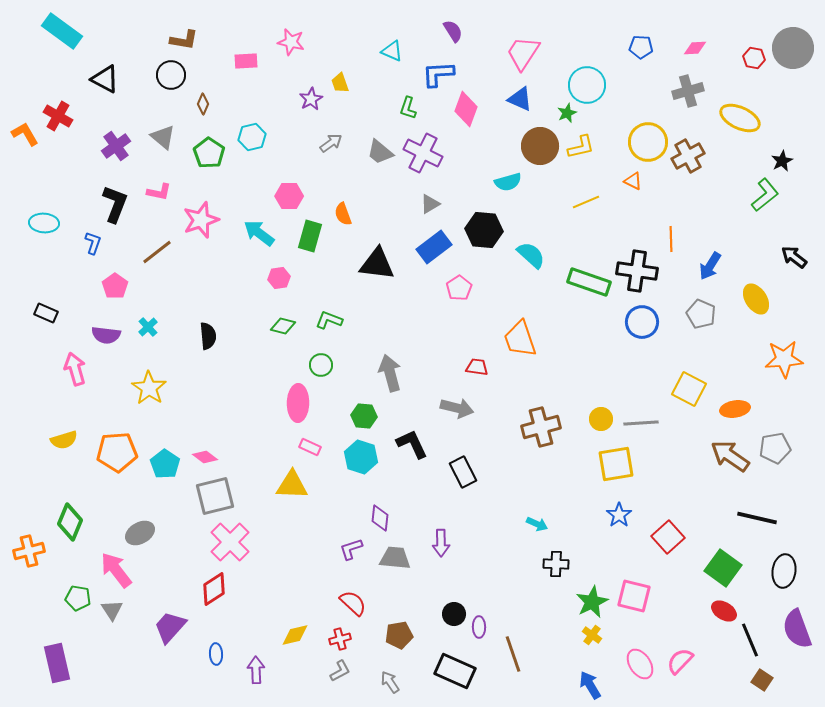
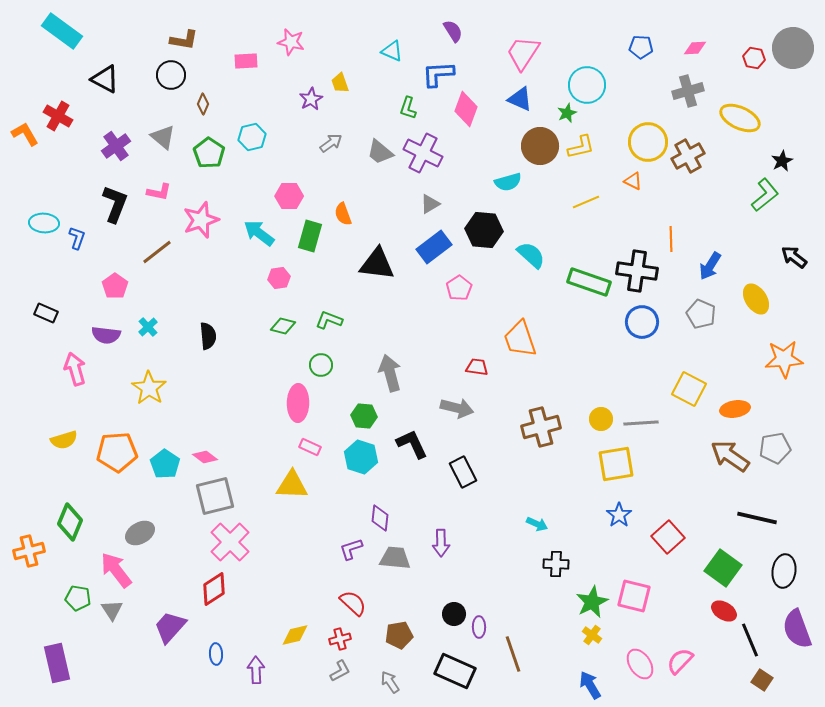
blue L-shape at (93, 243): moved 16 px left, 5 px up
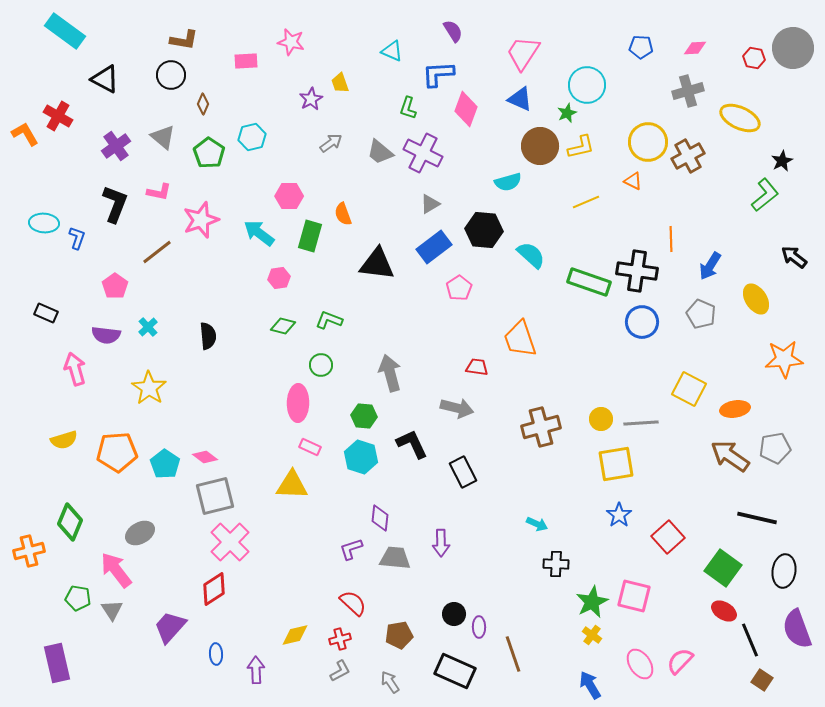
cyan rectangle at (62, 31): moved 3 px right
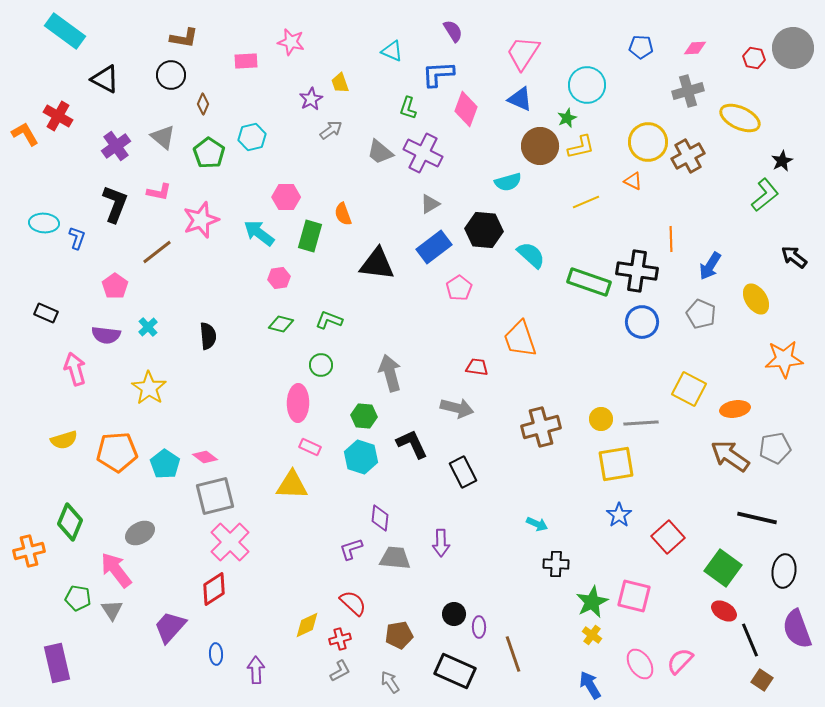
brown L-shape at (184, 40): moved 2 px up
green star at (567, 113): moved 5 px down
gray arrow at (331, 143): moved 13 px up
pink hexagon at (289, 196): moved 3 px left, 1 px down
green diamond at (283, 326): moved 2 px left, 2 px up
yellow diamond at (295, 635): moved 12 px right, 10 px up; rotated 12 degrees counterclockwise
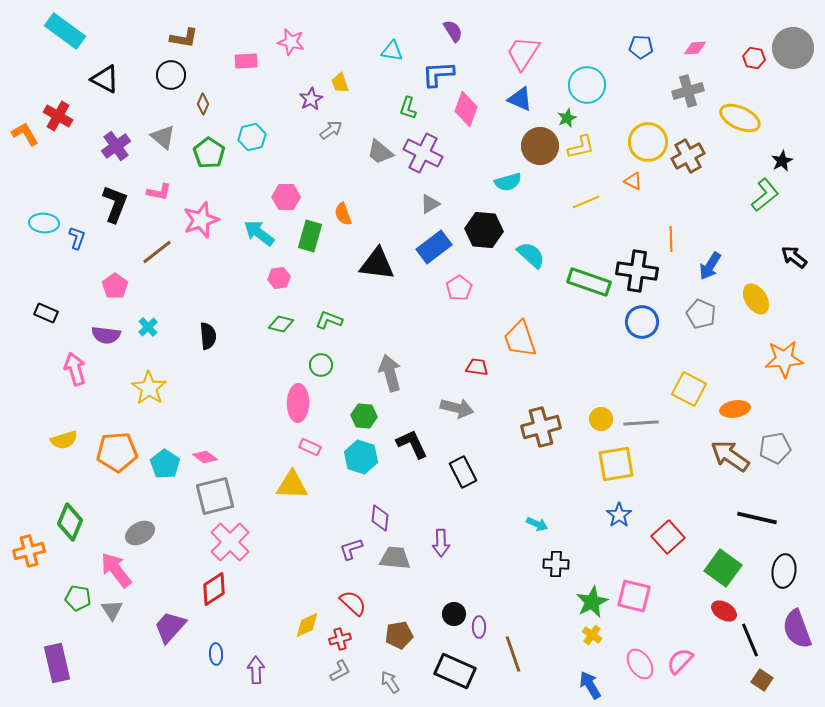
cyan triangle at (392, 51): rotated 15 degrees counterclockwise
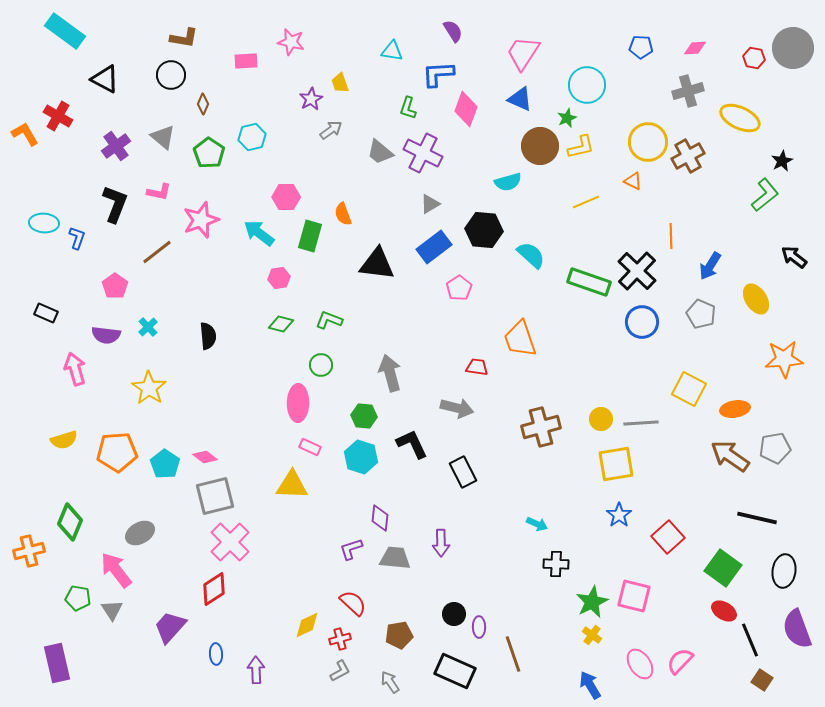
orange line at (671, 239): moved 3 px up
black cross at (637, 271): rotated 36 degrees clockwise
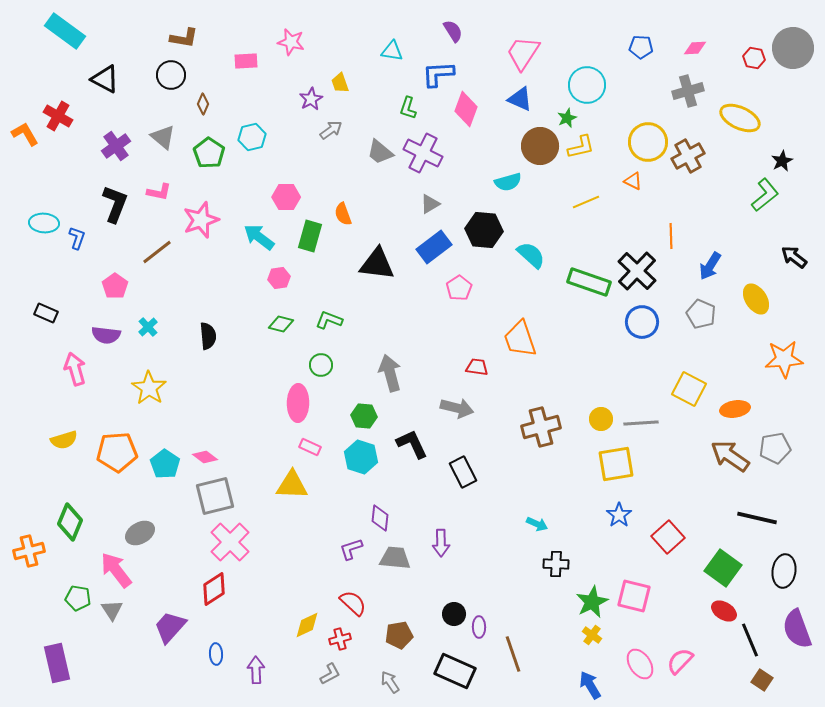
cyan arrow at (259, 233): moved 4 px down
gray L-shape at (340, 671): moved 10 px left, 3 px down
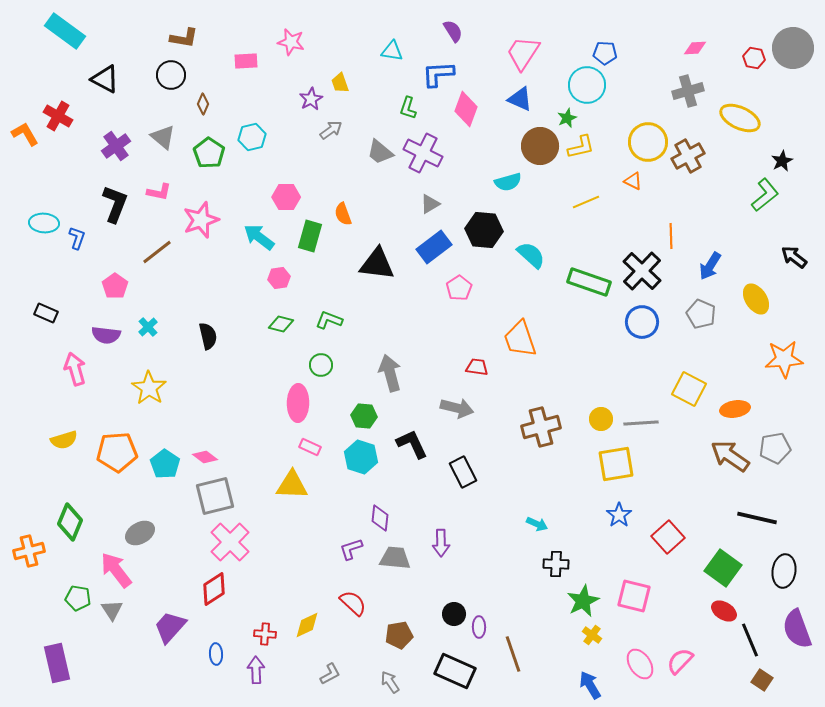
blue pentagon at (641, 47): moved 36 px left, 6 px down
black cross at (637, 271): moved 5 px right
black semicircle at (208, 336): rotated 8 degrees counterclockwise
green star at (592, 602): moved 9 px left, 1 px up
red cross at (340, 639): moved 75 px left, 5 px up; rotated 20 degrees clockwise
